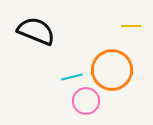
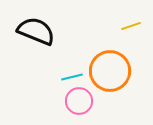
yellow line: rotated 18 degrees counterclockwise
orange circle: moved 2 px left, 1 px down
pink circle: moved 7 px left
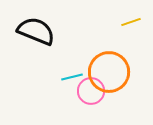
yellow line: moved 4 px up
orange circle: moved 1 px left, 1 px down
pink circle: moved 12 px right, 10 px up
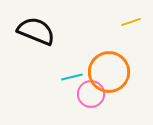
pink circle: moved 3 px down
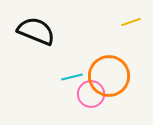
orange circle: moved 4 px down
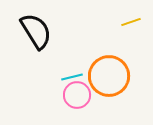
black semicircle: rotated 36 degrees clockwise
pink circle: moved 14 px left, 1 px down
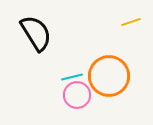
black semicircle: moved 2 px down
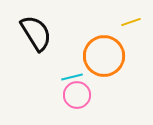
orange circle: moved 5 px left, 20 px up
